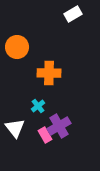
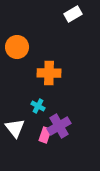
cyan cross: rotated 24 degrees counterclockwise
pink rectangle: rotated 49 degrees clockwise
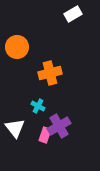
orange cross: moved 1 px right; rotated 15 degrees counterclockwise
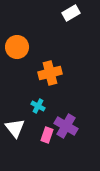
white rectangle: moved 2 px left, 1 px up
purple cross: moved 7 px right; rotated 30 degrees counterclockwise
pink rectangle: moved 2 px right
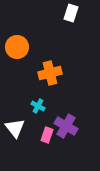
white rectangle: rotated 42 degrees counterclockwise
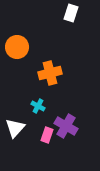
white triangle: rotated 20 degrees clockwise
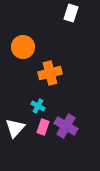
orange circle: moved 6 px right
pink rectangle: moved 4 px left, 8 px up
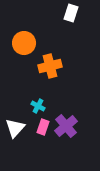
orange circle: moved 1 px right, 4 px up
orange cross: moved 7 px up
purple cross: rotated 20 degrees clockwise
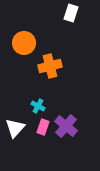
purple cross: rotated 10 degrees counterclockwise
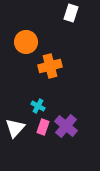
orange circle: moved 2 px right, 1 px up
